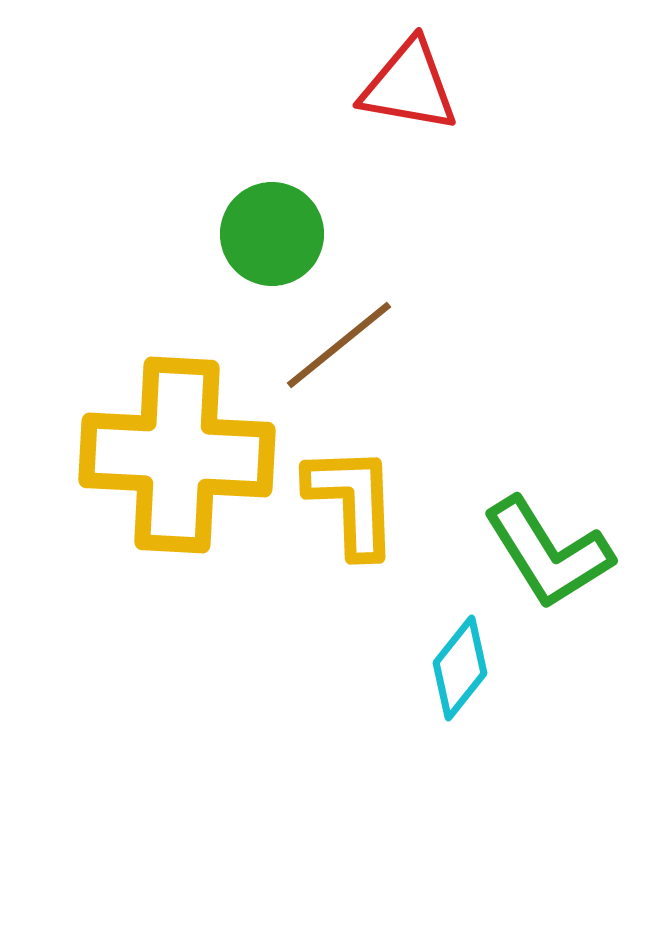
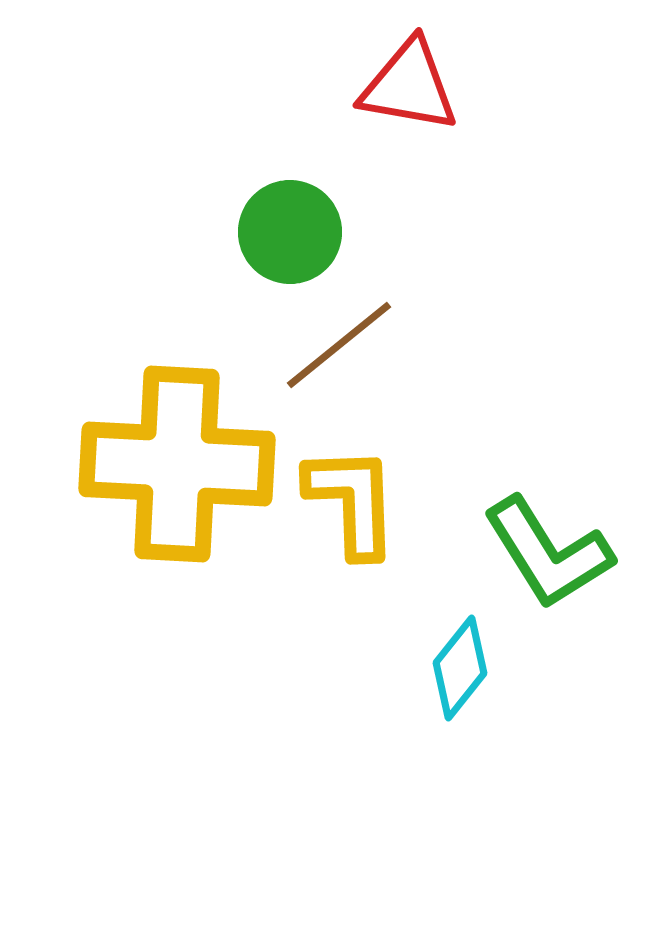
green circle: moved 18 px right, 2 px up
yellow cross: moved 9 px down
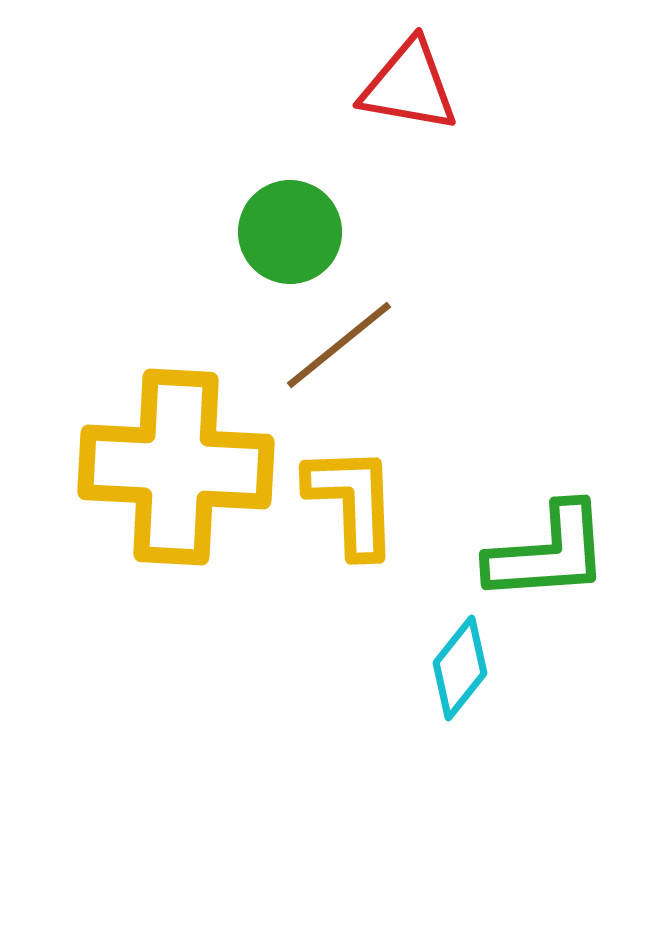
yellow cross: moved 1 px left, 3 px down
green L-shape: rotated 62 degrees counterclockwise
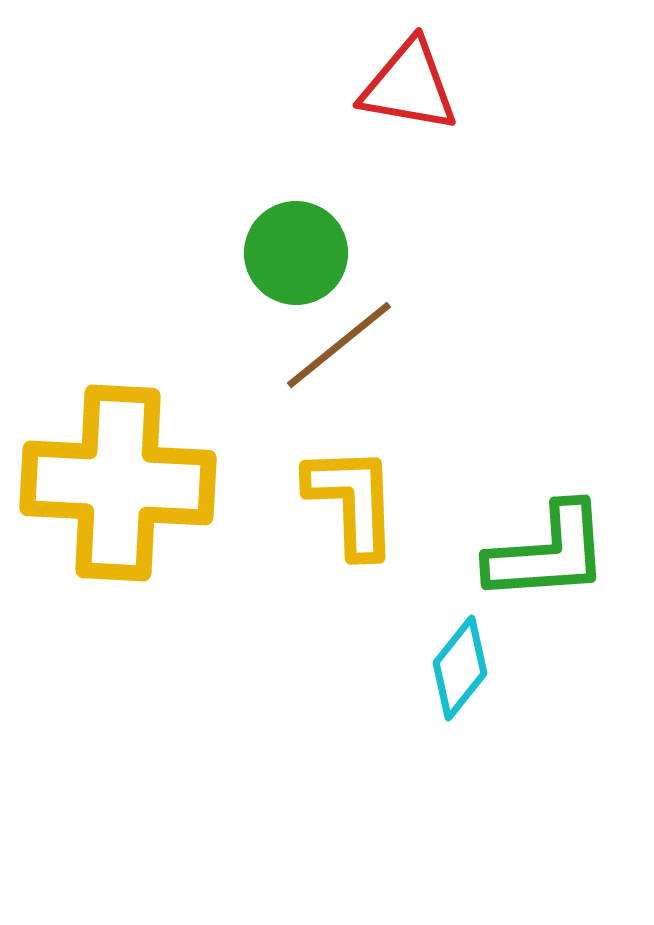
green circle: moved 6 px right, 21 px down
yellow cross: moved 58 px left, 16 px down
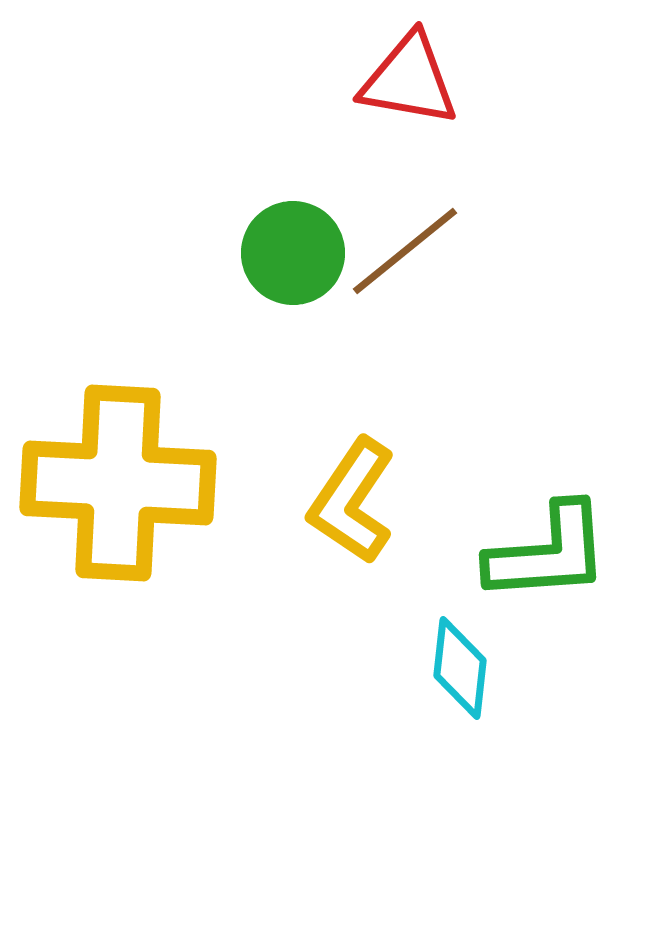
red triangle: moved 6 px up
green circle: moved 3 px left
brown line: moved 66 px right, 94 px up
yellow L-shape: rotated 144 degrees counterclockwise
cyan diamond: rotated 32 degrees counterclockwise
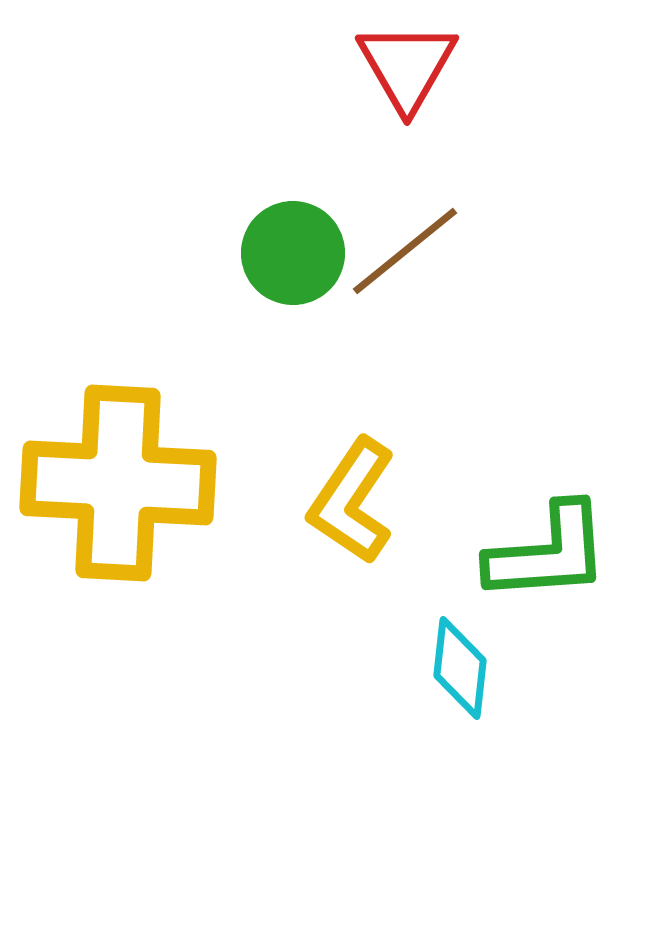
red triangle: moved 2 px left, 14 px up; rotated 50 degrees clockwise
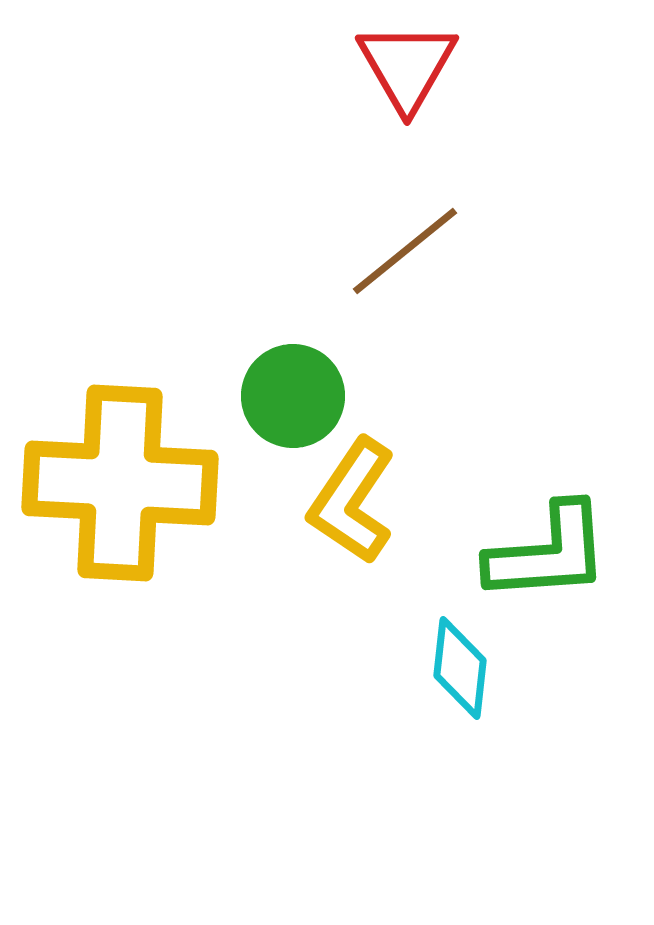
green circle: moved 143 px down
yellow cross: moved 2 px right
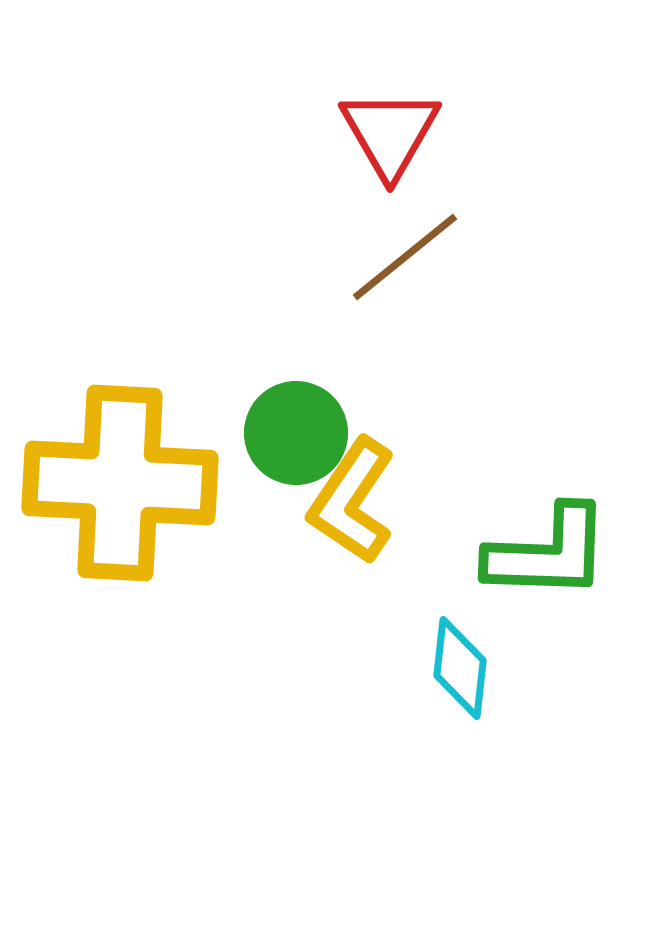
red triangle: moved 17 px left, 67 px down
brown line: moved 6 px down
green circle: moved 3 px right, 37 px down
green L-shape: rotated 6 degrees clockwise
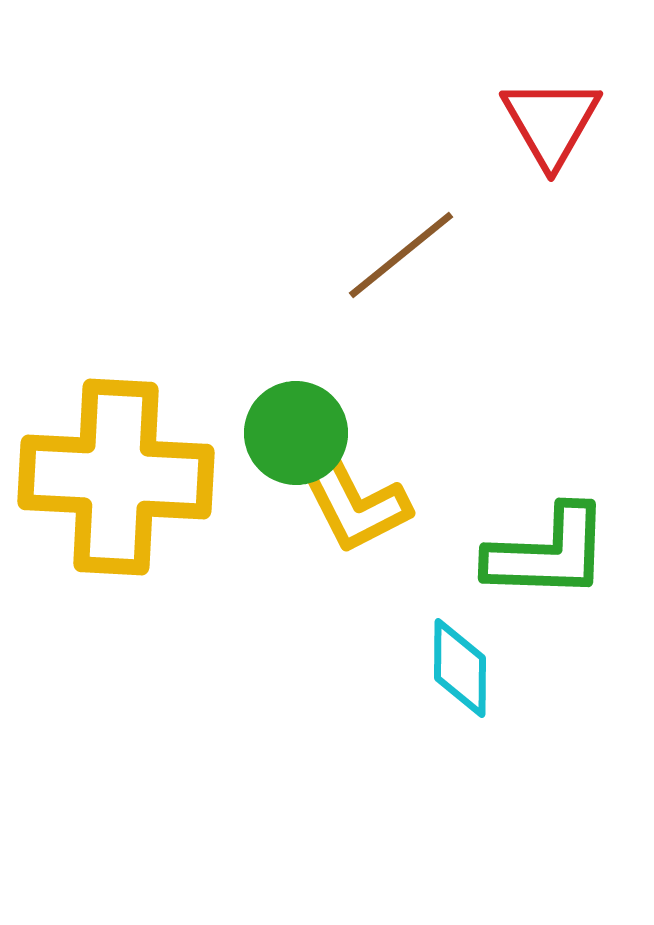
red triangle: moved 161 px right, 11 px up
brown line: moved 4 px left, 2 px up
yellow cross: moved 4 px left, 6 px up
yellow L-shape: rotated 61 degrees counterclockwise
cyan diamond: rotated 6 degrees counterclockwise
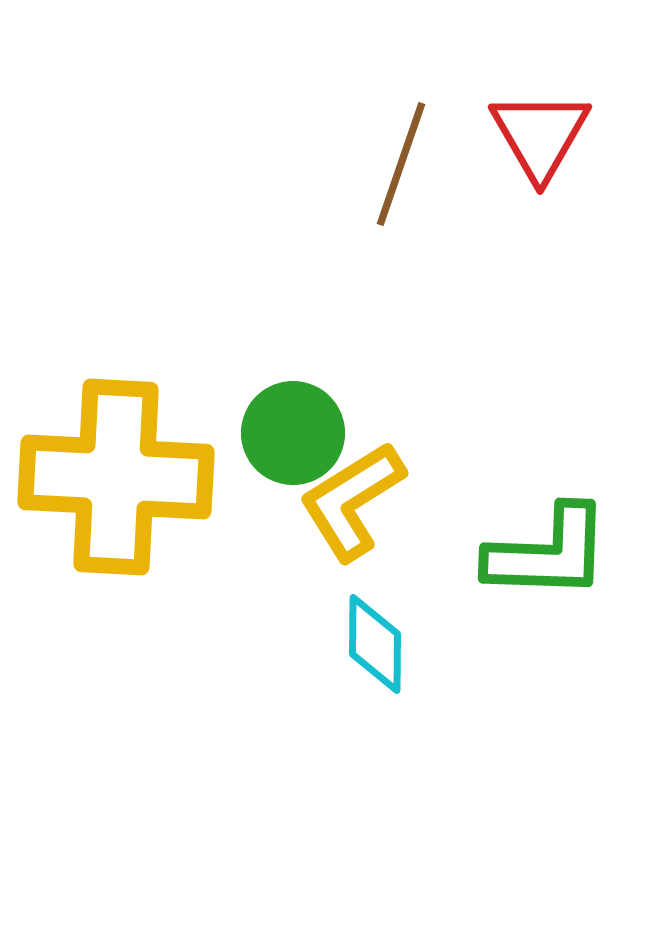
red triangle: moved 11 px left, 13 px down
brown line: moved 91 px up; rotated 32 degrees counterclockwise
green circle: moved 3 px left
yellow L-shape: rotated 85 degrees clockwise
cyan diamond: moved 85 px left, 24 px up
